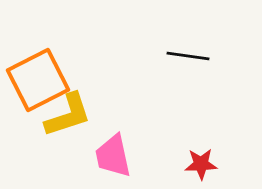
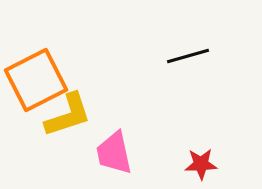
black line: rotated 24 degrees counterclockwise
orange square: moved 2 px left
pink trapezoid: moved 1 px right, 3 px up
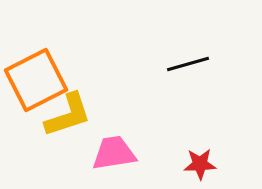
black line: moved 8 px down
pink trapezoid: rotated 93 degrees clockwise
red star: moved 1 px left
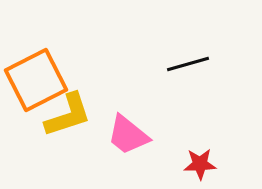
pink trapezoid: moved 14 px right, 18 px up; rotated 132 degrees counterclockwise
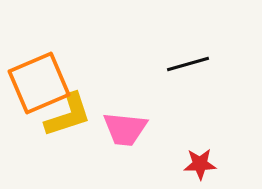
orange square: moved 3 px right, 3 px down; rotated 4 degrees clockwise
pink trapezoid: moved 3 px left, 6 px up; rotated 33 degrees counterclockwise
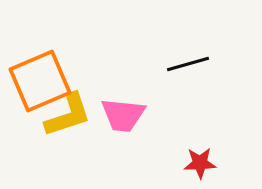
orange square: moved 1 px right, 2 px up
pink trapezoid: moved 2 px left, 14 px up
red star: moved 1 px up
